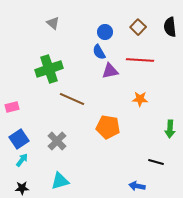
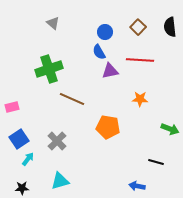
green arrow: rotated 72 degrees counterclockwise
cyan arrow: moved 6 px right, 1 px up
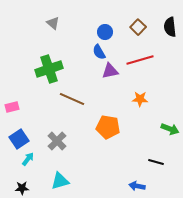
red line: rotated 20 degrees counterclockwise
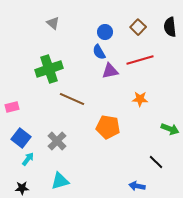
blue square: moved 2 px right, 1 px up; rotated 18 degrees counterclockwise
black line: rotated 28 degrees clockwise
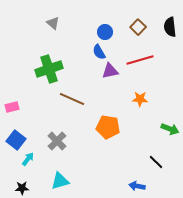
blue square: moved 5 px left, 2 px down
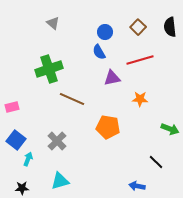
purple triangle: moved 2 px right, 7 px down
cyan arrow: rotated 16 degrees counterclockwise
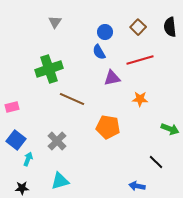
gray triangle: moved 2 px right, 1 px up; rotated 24 degrees clockwise
